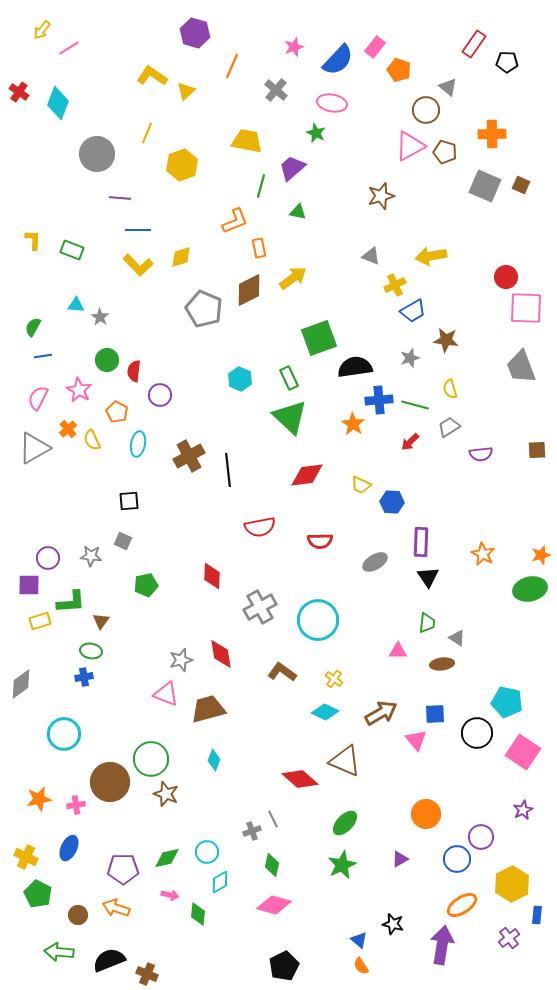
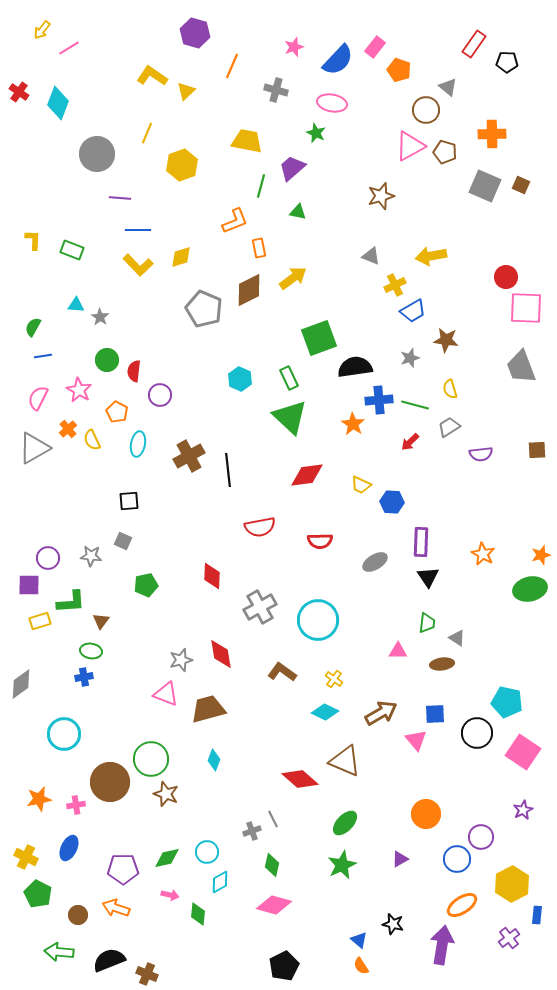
gray cross at (276, 90): rotated 25 degrees counterclockwise
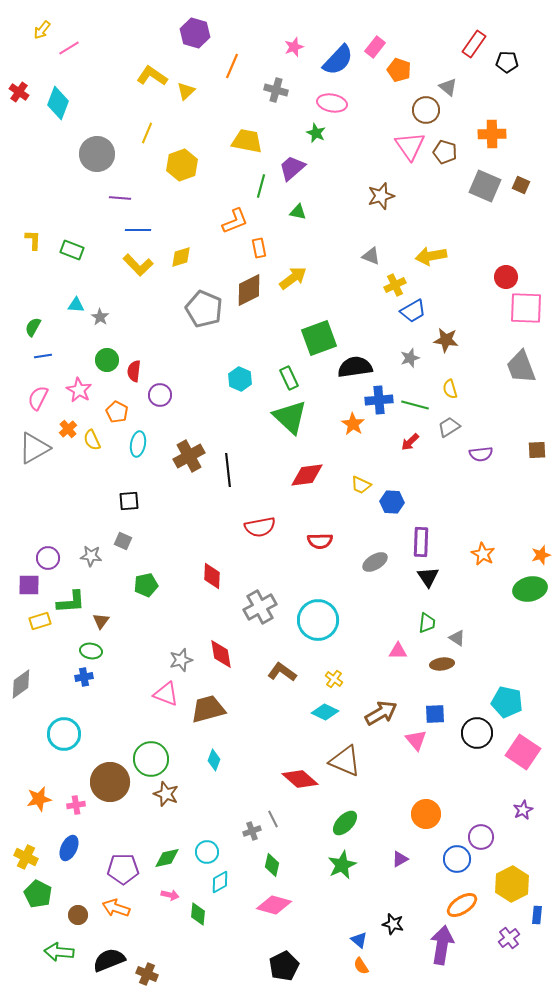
pink triangle at (410, 146): rotated 36 degrees counterclockwise
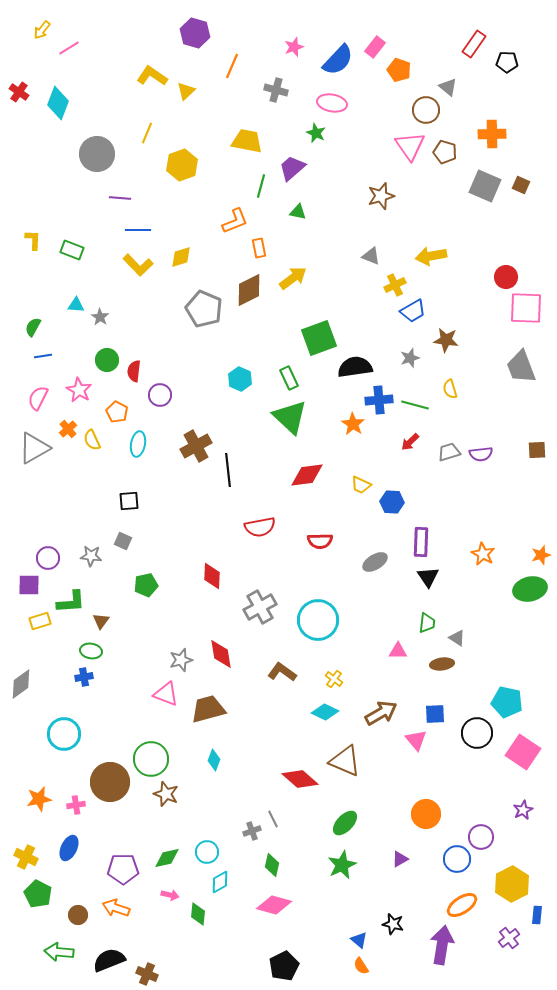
gray trapezoid at (449, 427): moved 25 px down; rotated 15 degrees clockwise
brown cross at (189, 456): moved 7 px right, 10 px up
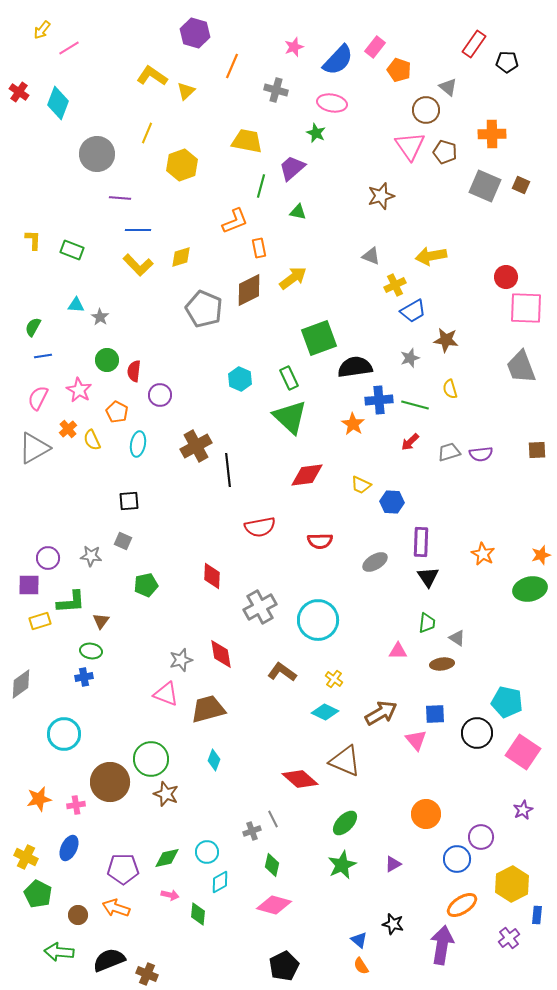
purple triangle at (400, 859): moved 7 px left, 5 px down
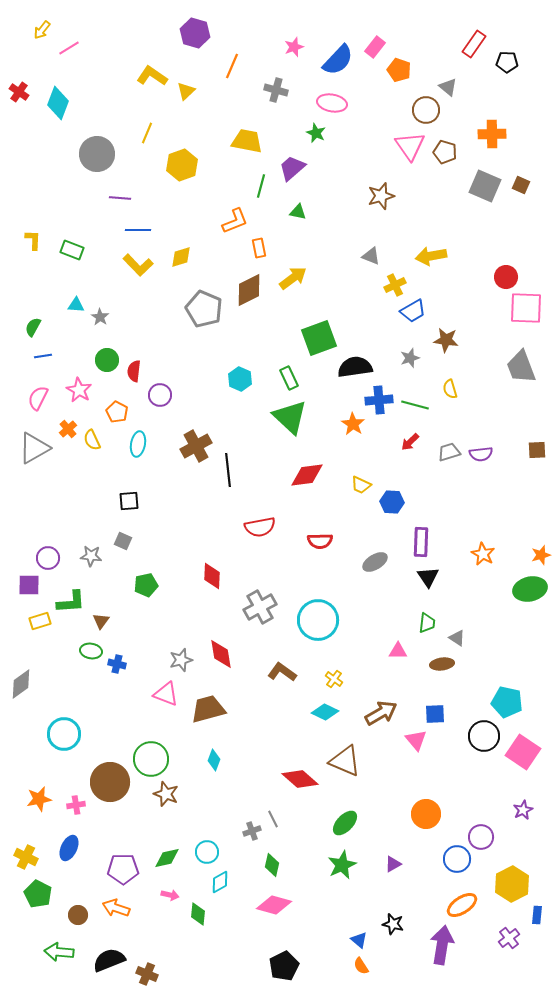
blue cross at (84, 677): moved 33 px right, 13 px up; rotated 24 degrees clockwise
black circle at (477, 733): moved 7 px right, 3 px down
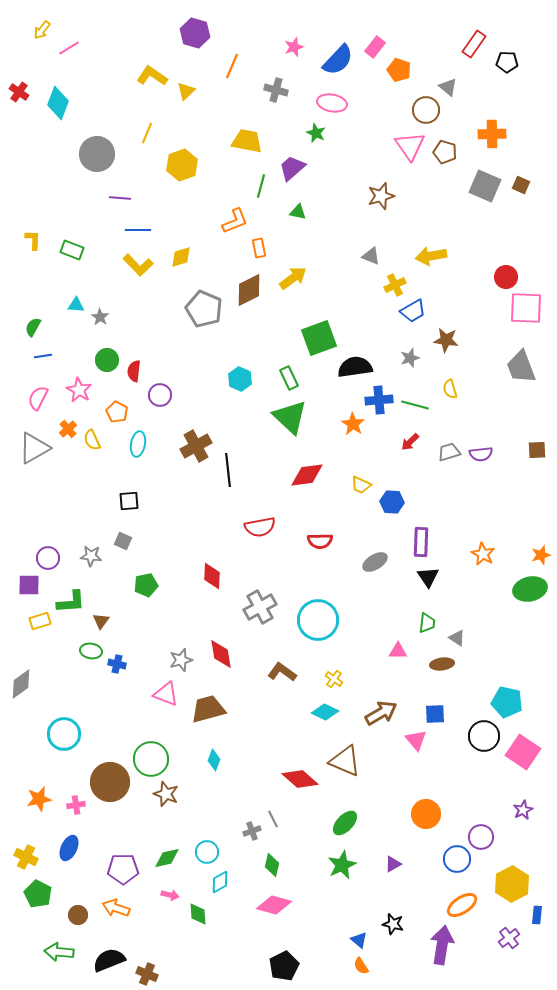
green diamond at (198, 914): rotated 10 degrees counterclockwise
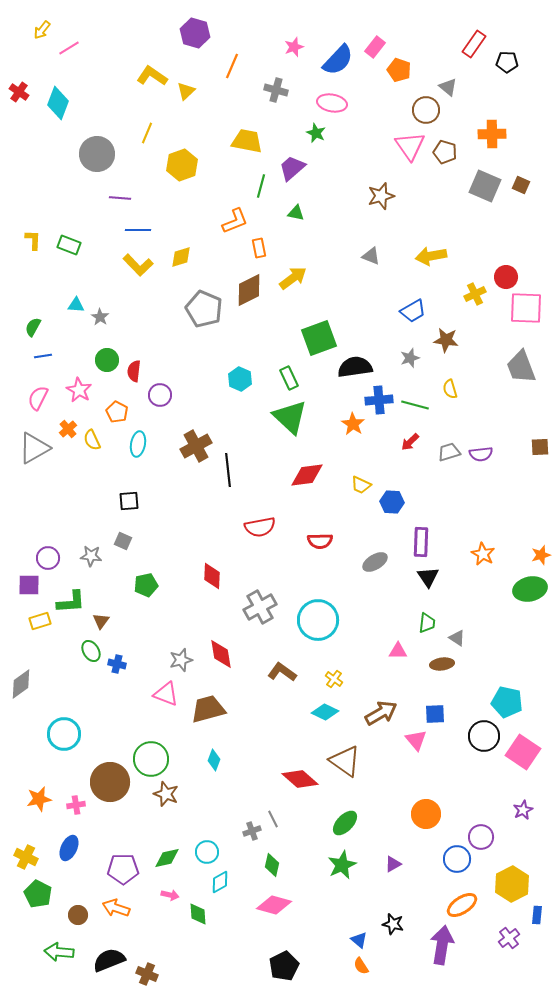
green triangle at (298, 212): moved 2 px left, 1 px down
green rectangle at (72, 250): moved 3 px left, 5 px up
yellow cross at (395, 285): moved 80 px right, 9 px down
brown square at (537, 450): moved 3 px right, 3 px up
green ellipse at (91, 651): rotated 50 degrees clockwise
brown triangle at (345, 761): rotated 12 degrees clockwise
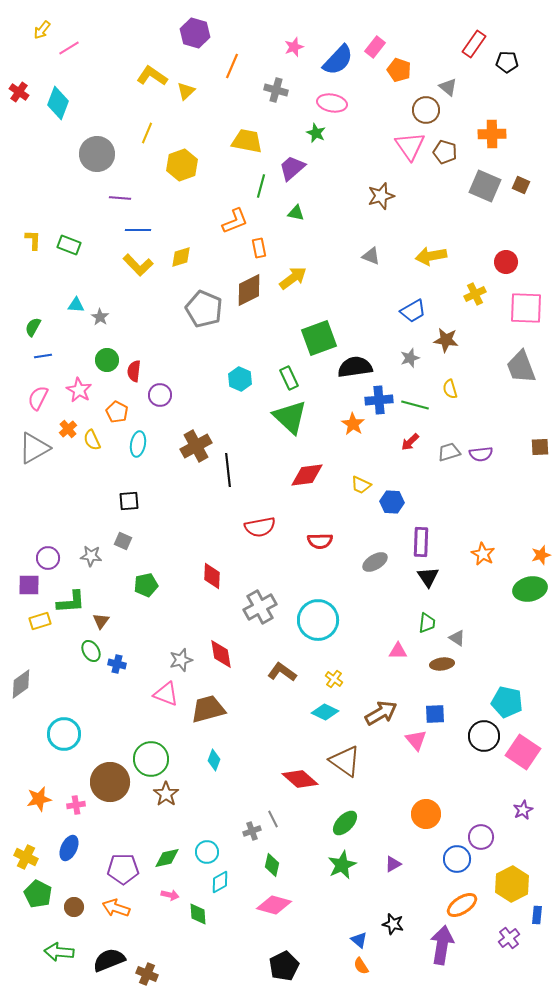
red circle at (506, 277): moved 15 px up
brown star at (166, 794): rotated 15 degrees clockwise
brown circle at (78, 915): moved 4 px left, 8 px up
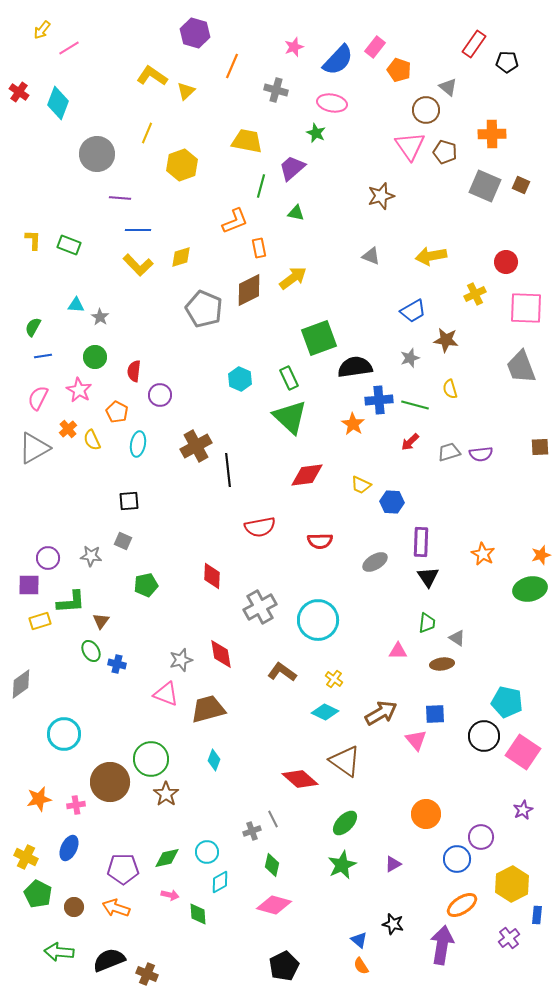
green circle at (107, 360): moved 12 px left, 3 px up
